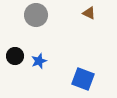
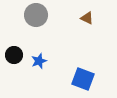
brown triangle: moved 2 px left, 5 px down
black circle: moved 1 px left, 1 px up
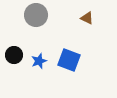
blue square: moved 14 px left, 19 px up
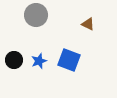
brown triangle: moved 1 px right, 6 px down
black circle: moved 5 px down
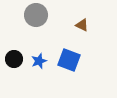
brown triangle: moved 6 px left, 1 px down
black circle: moved 1 px up
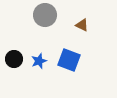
gray circle: moved 9 px right
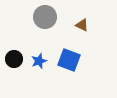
gray circle: moved 2 px down
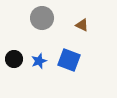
gray circle: moved 3 px left, 1 px down
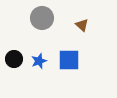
brown triangle: rotated 16 degrees clockwise
blue square: rotated 20 degrees counterclockwise
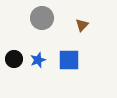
brown triangle: rotated 32 degrees clockwise
blue star: moved 1 px left, 1 px up
